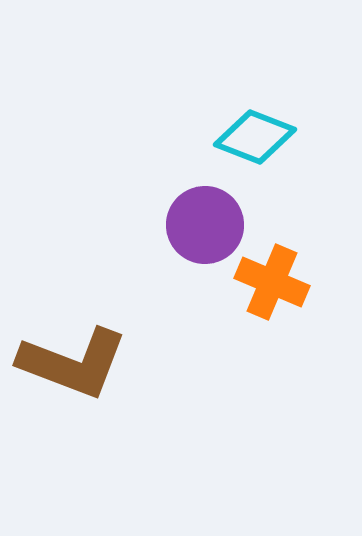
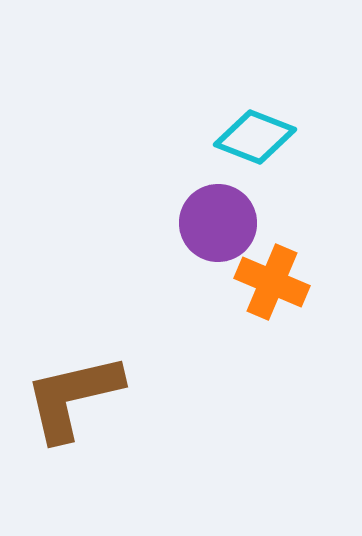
purple circle: moved 13 px right, 2 px up
brown L-shape: moved 34 px down; rotated 146 degrees clockwise
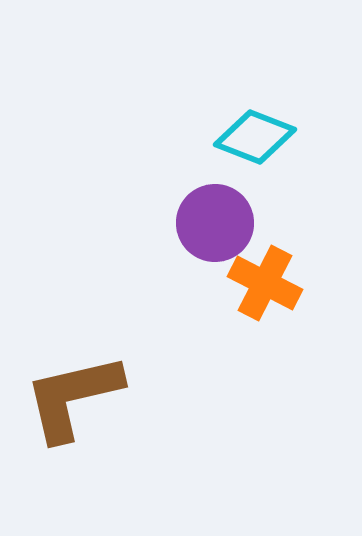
purple circle: moved 3 px left
orange cross: moved 7 px left, 1 px down; rotated 4 degrees clockwise
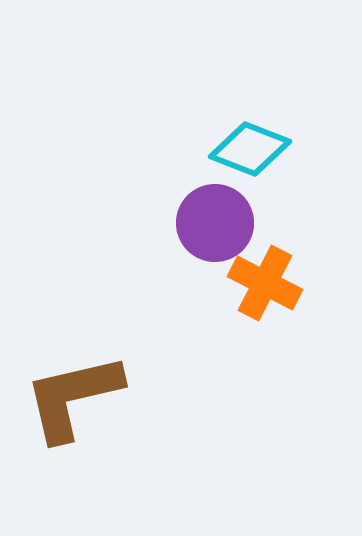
cyan diamond: moved 5 px left, 12 px down
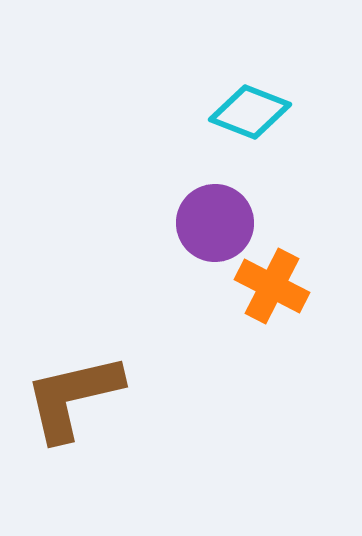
cyan diamond: moved 37 px up
orange cross: moved 7 px right, 3 px down
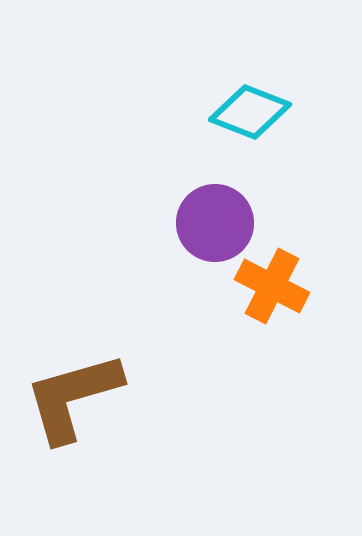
brown L-shape: rotated 3 degrees counterclockwise
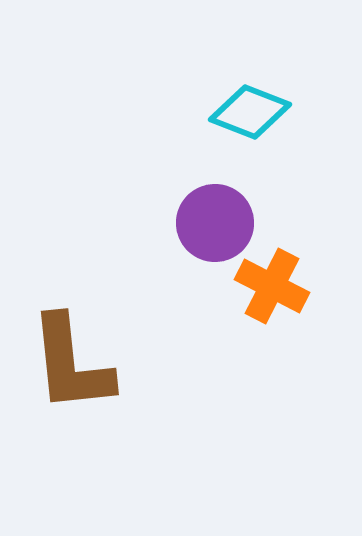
brown L-shape: moved 2 px left, 33 px up; rotated 80 degrees counterclockwise
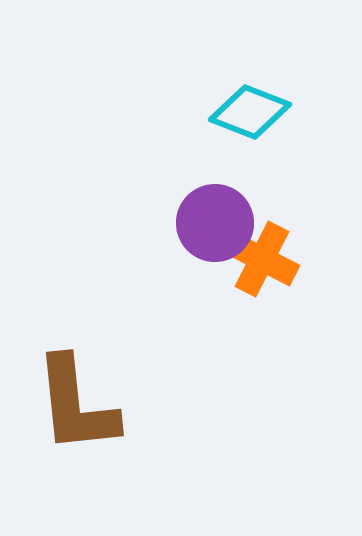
orange cross: moved 10 px left, 27 px up
brown L-shape: moved 5 px right, 41 px down
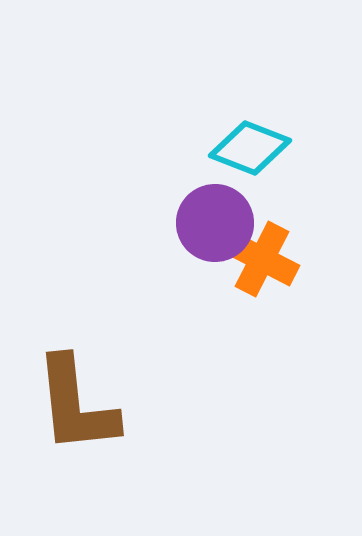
cyan diamond: moved 36 px down
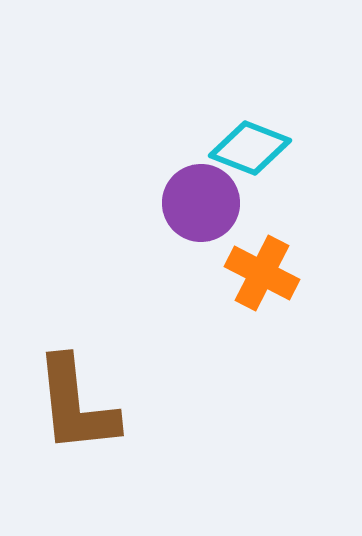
purple circle: moved 14 px left, 20 px up
orange cross: moved 14 px down
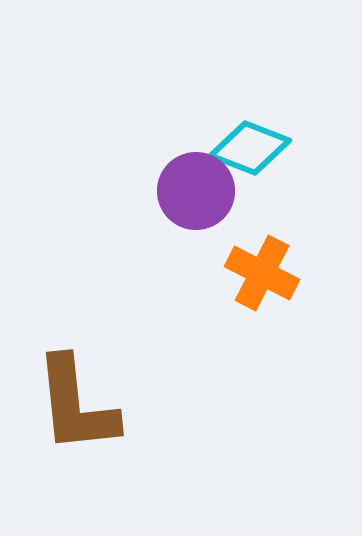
purple circle: moved 5 px left, 12 px up
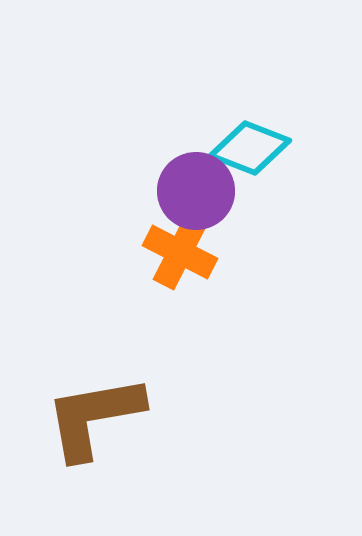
orange cross: moved 82 px left, 21 px up
brown L-shape: moved 18 px right, 12 px down; rotated 86 degrees clockwise
